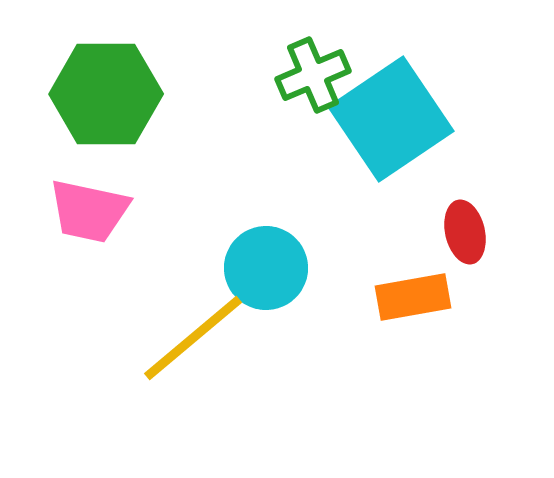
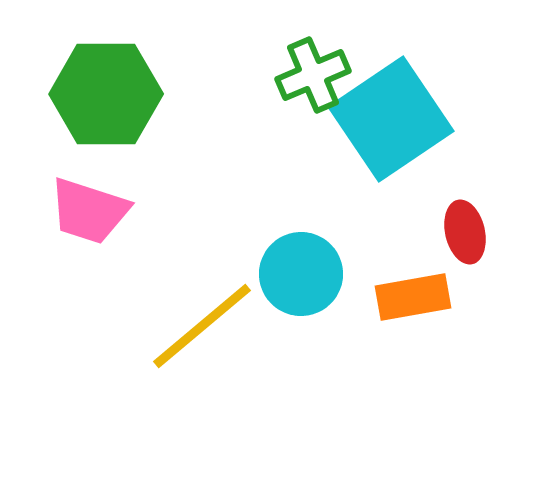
pink trapezoid: rotated 6 degrees clockwise
cyan circle: moved 35 px right, 6 px down
yellow line: moved 9 px right, 12 px up
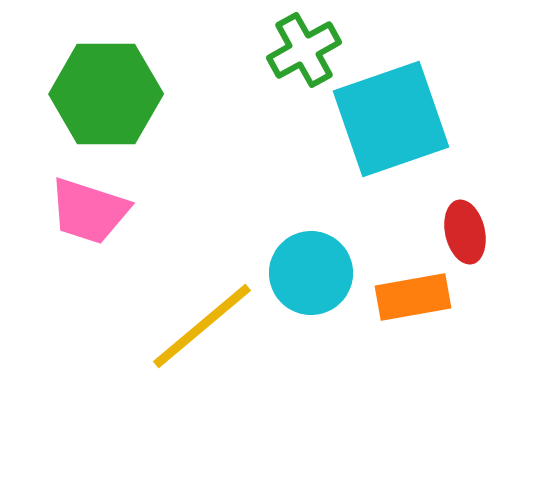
green cross: moved 9 px left, 25 px up; rotated 6 degrees counterclockwise
cyan square: rotated 15 degrees clockwise
cyan circle: moved 10 px right, 1 px up
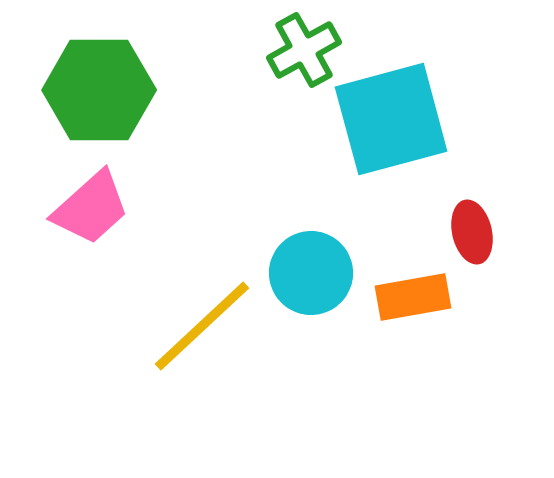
green hexagon: moved 7 px left, 4 px up
cyan square: rotated 4 degrees clockwise
pink trapezoid: moved 2 px right, 3 px up; rotated 60 degrees counterclockwise
red ellipse: moved 7 px right
yellow line: rotated 3 degrees counterclockwise
